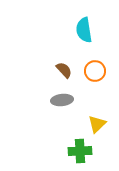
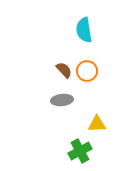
orange circle: moved 8 px left
yellow triangle: rotated 42 degrees clockwise
green cross: rotated 25 degrees counterclockwise
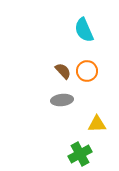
cyan semicircle: rotated 15 degrees counterclockwise
brown semicircle: moved 1 px left, 1 px down
green cross: moved 3 px down
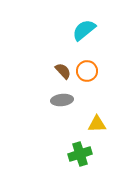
cyan semicircle: rotated 75 degrees clockwise
green cross: rotated 10 degrees clockwise
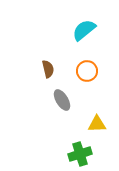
brown semicircle: moved 15 px left, 2 px up; rotated 30 degrees clockwise
gray ellipse: rotated 65 degrees clockwise
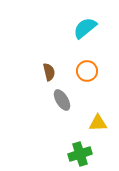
cyan semicircle: moved 1 px right, 2 px up
brown semicircle: moved 1 px right, 3 px down
yellow triangle: moved 1 px right, 1 px up
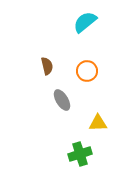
cyan semicircle: moved 6 px up
brown semicircle: moved 2 px left, 6 px up
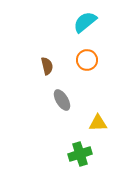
orange circle: moved 11 px up
